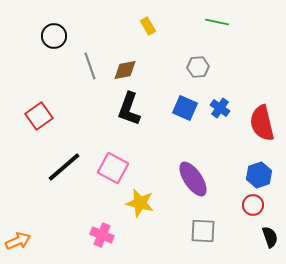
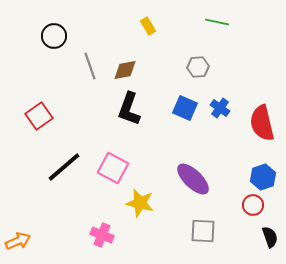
blue hexagon: moved 4 px right, 2 px down
purple ellipse: rotated 12 degrees counterclockwise
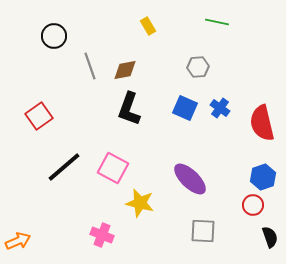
purple ellipse: moved 3 px left
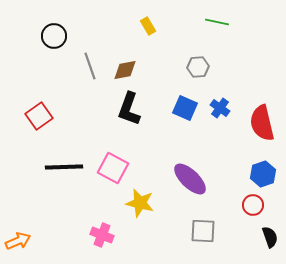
black line: rotated 39 degrees clockwise
blue hexagon: moved 3 px up
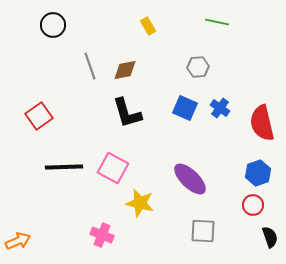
black circle: moved 1 px left, 11 px up
black L-shape: moved 2 px left, 4 px down; rotated 36 degrees counterclockwise
blue hexagon: moved 5 px left, 1 px up
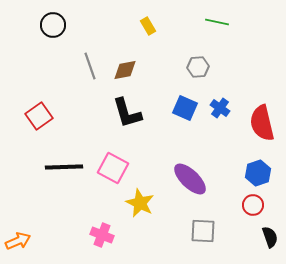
yellow star: rotated 12 degrees clockwise
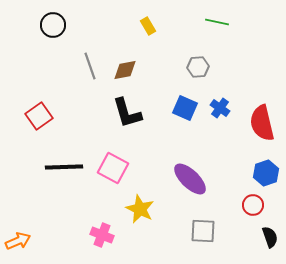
blue hexagon: moved 8 px right
yellow star: moved 6 px down
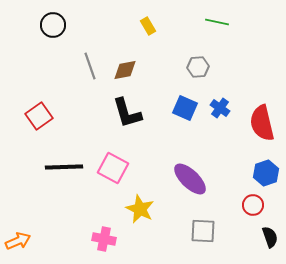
pink cross: moved 2 px right, 4 px down; rotated 10 degrees counterclockwise
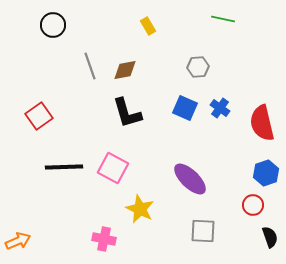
green line: moved 6 px right, 3 px up
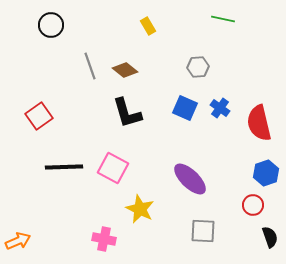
black circle: moved 2 px left
brown diamond: rotated 50 degrees clockwise
red semicircle: moved 3 px left
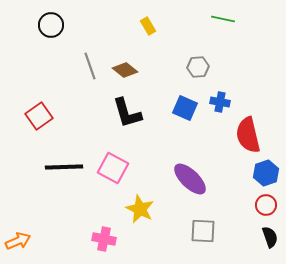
blue cross: moved 6 px up; rotated 24 degrees counterclockwise
red semicircle: moved 11 px left, 12 px down
red circle: moved 13 px right
